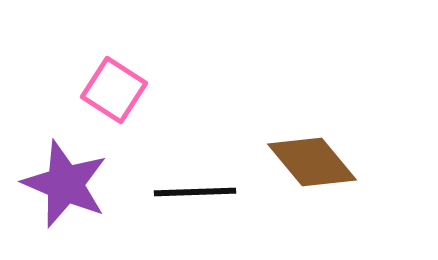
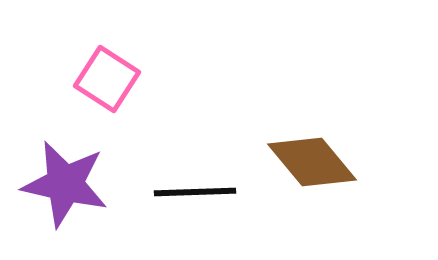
pink square: moved 7 px left, 11 px up
purple star: rotated 10 degrees counterclockwise
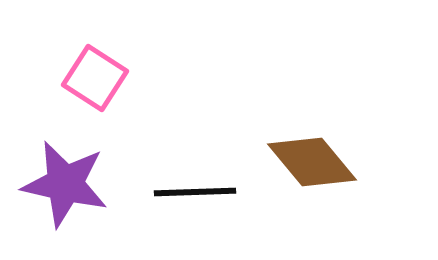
pink square: moved 12 px left, 1 px up
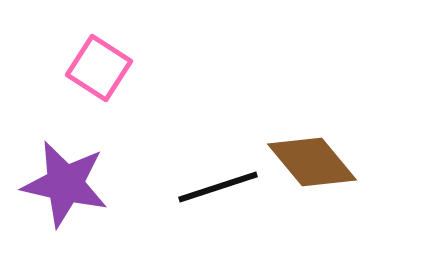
pink square: moved 4 px right, 10 px up
black line: moved 23 px right, 5 px up; rotated 16 degrees counterclockwise
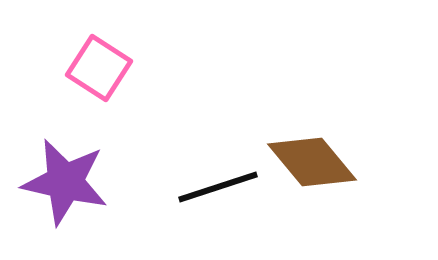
purple star: moved 2 px up
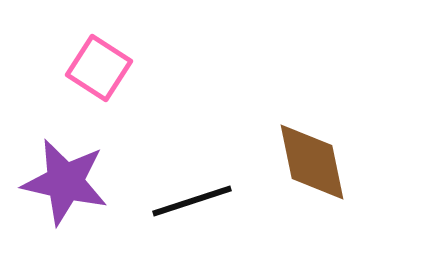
brown diamond: rotated 28 degrees clockwise
black line: moved 26 px left, 14 px down
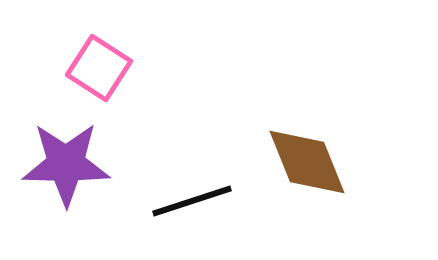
brown diamond: moved 5 px left; rotated 10 degrees counterclockwise
purple star: moved 1 px right, 18 px up; rotated 12 degrees counterclockwise
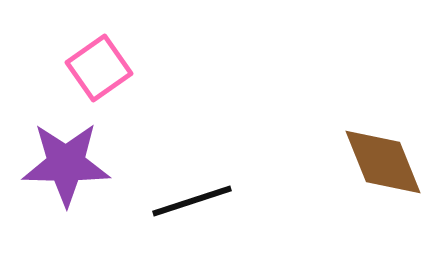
pink square: rotated 22 degrees clockwise
brown diamond: moved 76 px right
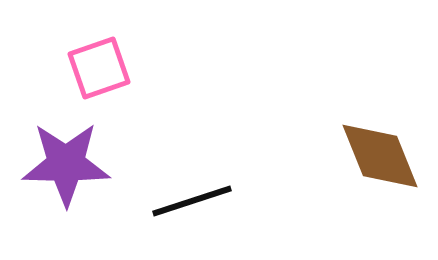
pink square: rotated 16 degrees clockwise
brown diamond: moved 3 px left, 6 px up
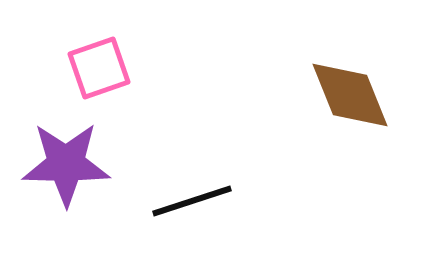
brown diamond: moved 30 px left, 61 px up
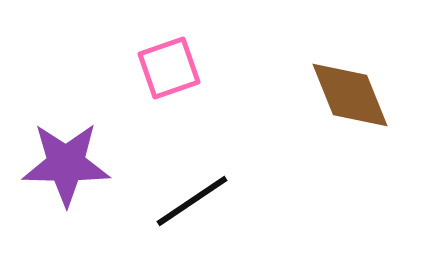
pink square: moved 70 px right
black line: rotated 16 degrees counterclockwise
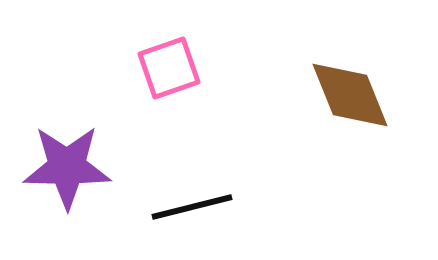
purple star: moved 1 px right, 3 px down
black line: moved 6 px down; rotated 20 degrees clockwise
